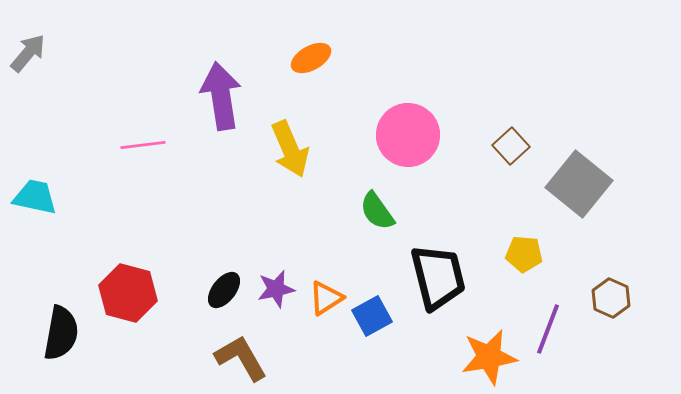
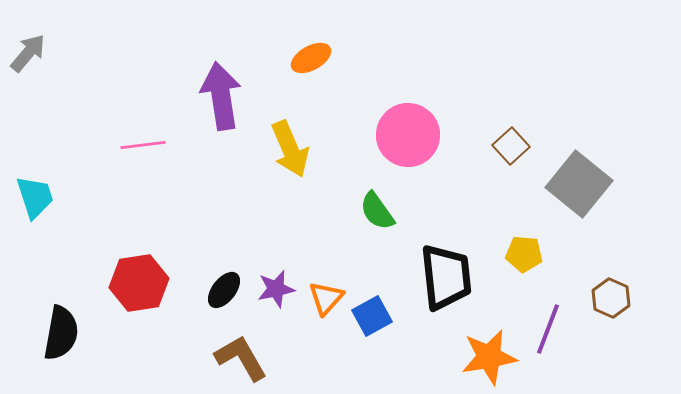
cyan trapezoid: rotated 60 degrees clockwise
black trapezoid: moved 8 px right; rotated 8 degrees clockwise
red hexagon: moved 11 px right, 10 px up; rotated 24 degrees counterclockwise
orange triangle: rotated 15 degrees counterclockwise
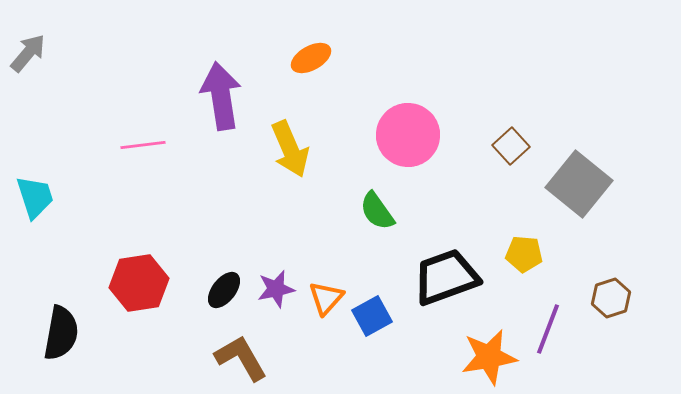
black trapezoid: rotated 104 degrees counterclockwise
brown hexagon: rotated 18 degrees clockwise
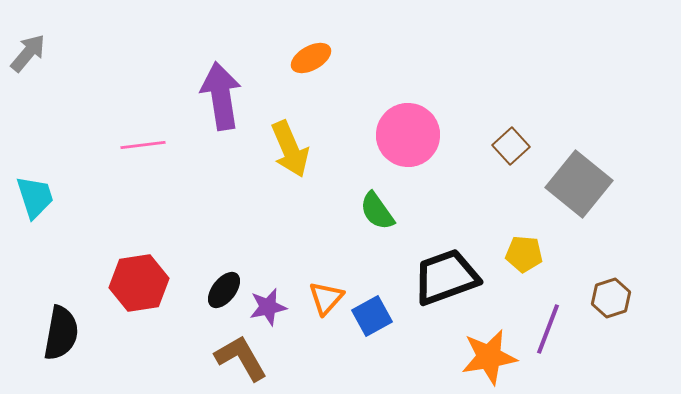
purple star: moved 8 px left, 18 px down
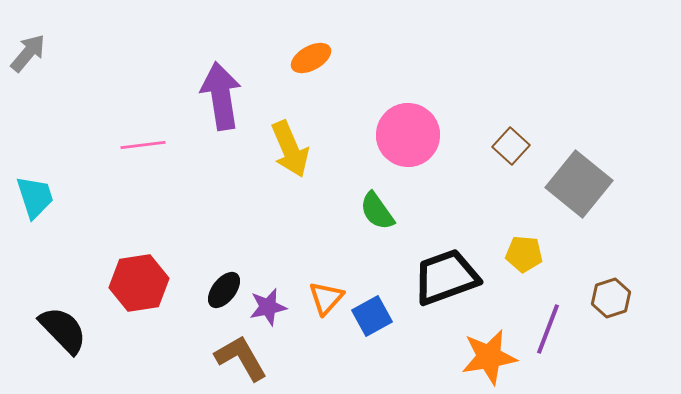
brown square: rotated 6 degrees counterclockwise
black semicircle: moved 2 px right, 3 px up; rotated 54 degrees counterclockwise
